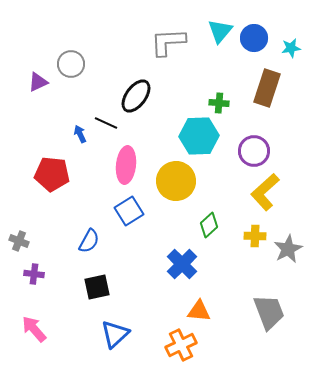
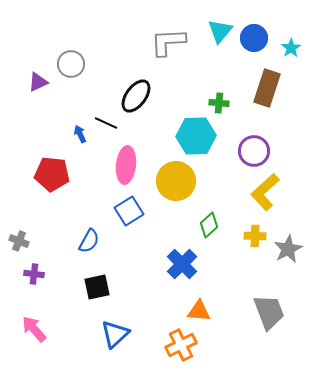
cyan star: rotated 24 degrees counterclockwise
cyan hexagon: moved 3 px left
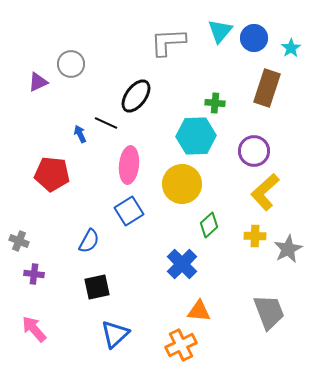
green cross: moved 4 px left
pink ellipse: moved 3 px right
yellow circle: moved 6 px right, 3 px down
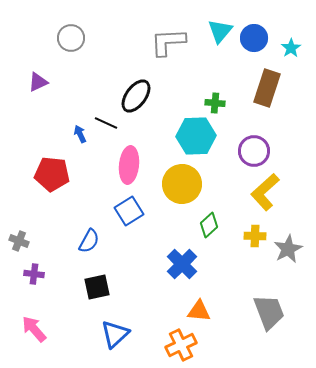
gray circle: moved 26 px up
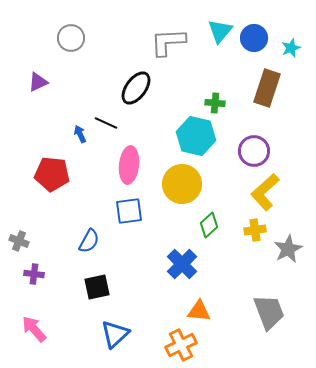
cyan star: rotated 12 degrees clockwise
black ellipse: moved 8 px up
cyan hexagon: rotated 15 degrees clockwise
blue square: rotated 24 degrees clockwise
yellow cross: moved 6 px up; rotated 10 degrees counterclockwise
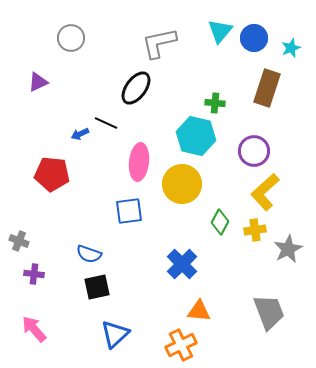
gray L-shape: moved 9 px left, 1 px down; rotated 9 degrees counterclockwise
blue arrow: rotated 90 degrees counterclockwise
pink ellipse: moved 10 px right, 3 px up
green diamond: moved 11 px right, 3 px up; rotated 20 degrees counterclockwise
blue semicircle: moved 13 px down; rotated 80 degrees clockwise
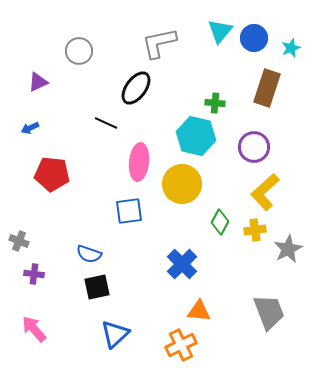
gray circle: moved 8 px right, 13 px down
blue arrow: moved 50 px left, 6 px up
purple circle: moved 4 px up
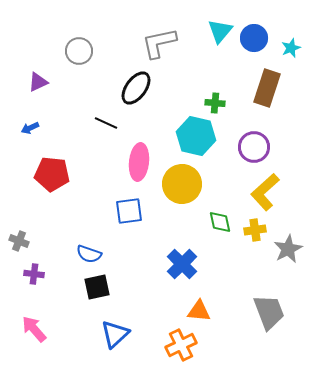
green diamond: rotated 40 degrees counterclockwise
